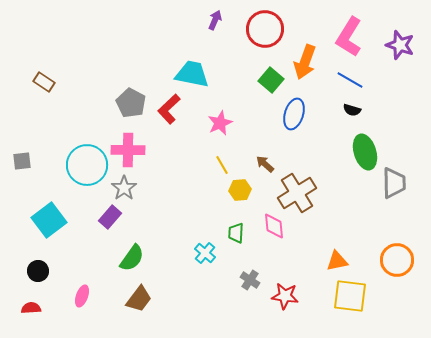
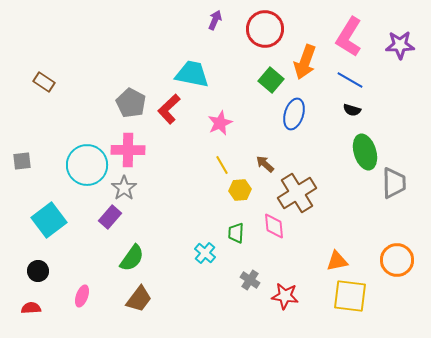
purple star: rotated 20 degrees counterclockwise
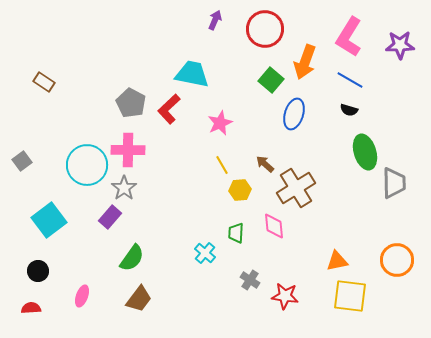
black semicircle: moved 3 px left
gray square: rotated 30 degrees counterclockwise
brown cross: moved 1 px left, 5 px up
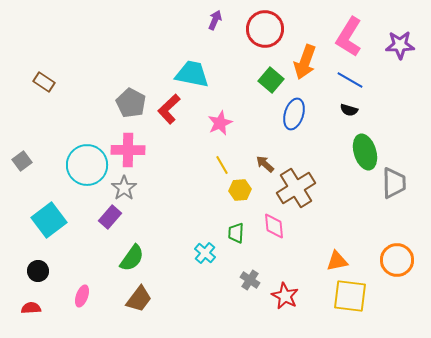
red star: rotated 20 degrees clockwise
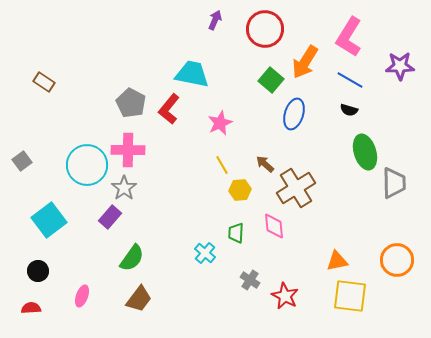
purple star: moved 21 px down
orange arrow: rotated 12 degrees clockwise
red L-shape: rotated 8 degrees counterclockwise
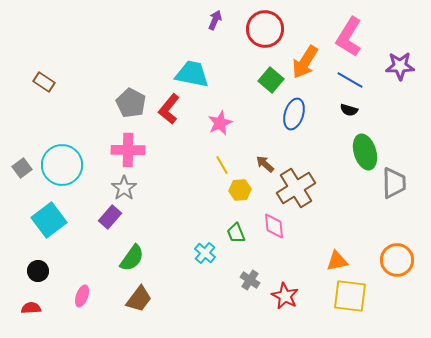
gray square: moved 7 px down
cyan circle: moved 25 px left
green trapezoid: rotated 25 degrees counterclockwise
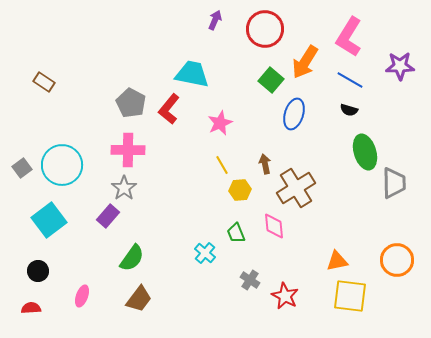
brown arrow: rotated 36 degrees clockwise
purple rectangle: moved 2 px left, 1 px up
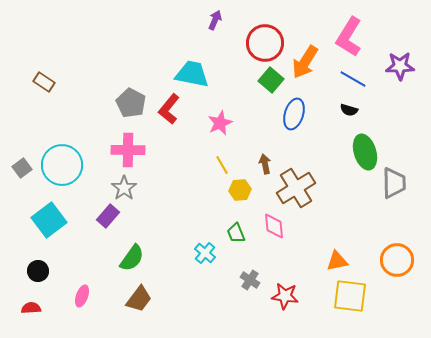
red circle: moved 14 px down
blue line: moved 3 px right, 1 px up
red star: rotated 20 degrees counterclockwise
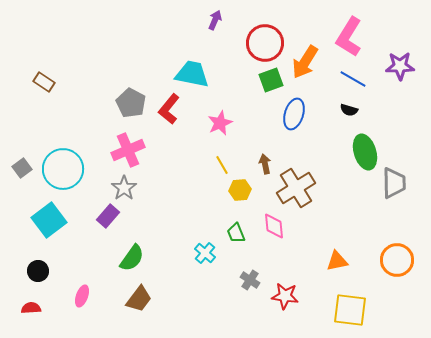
green square: rotated 30 degrees clockwise
pink cross: rotated 24 degrees counterclockwise
cyan circle: moved 1 px right, 4 px down
yellow square: moved 14 px down
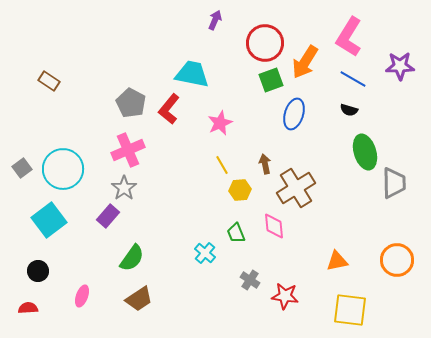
brown rectangle: moved 5 px right, 1 px up
brown trapezoid: rotated 20 degrees clockwise
red semicircle: moved 3 px left
